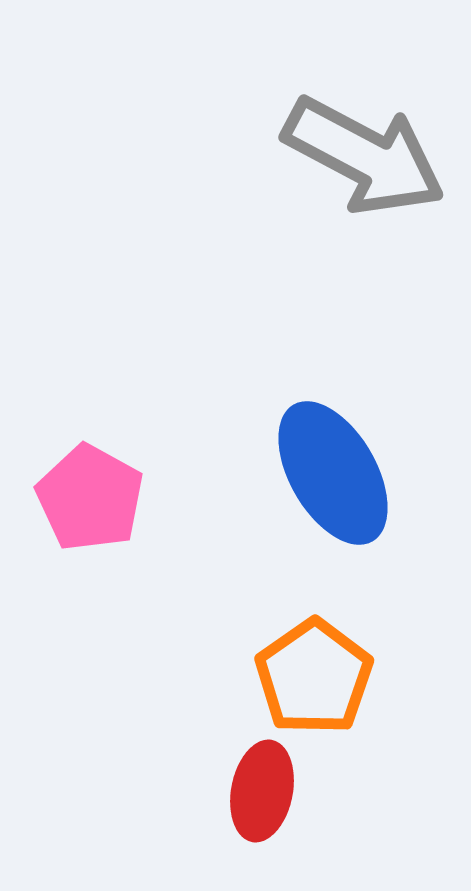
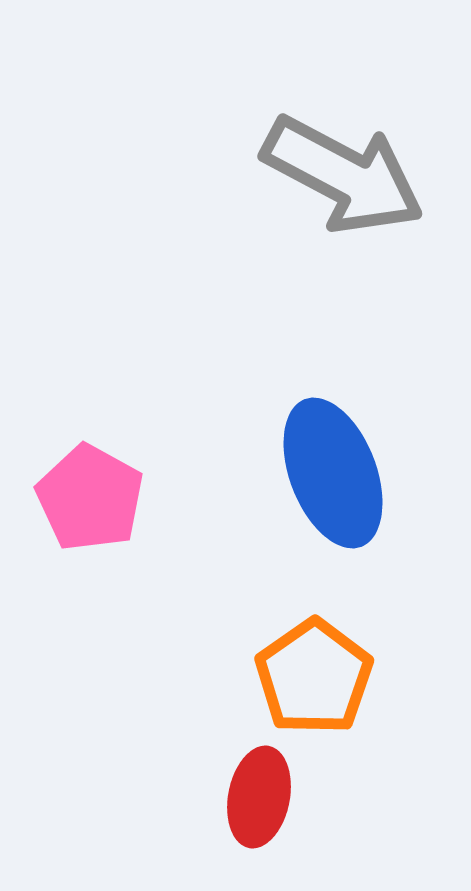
gray arrow: moved 21 px left, 19 px down
blue ellipse: rotated 9 degrees clockwise
red ellipse: moved 3 px left, 6 px down
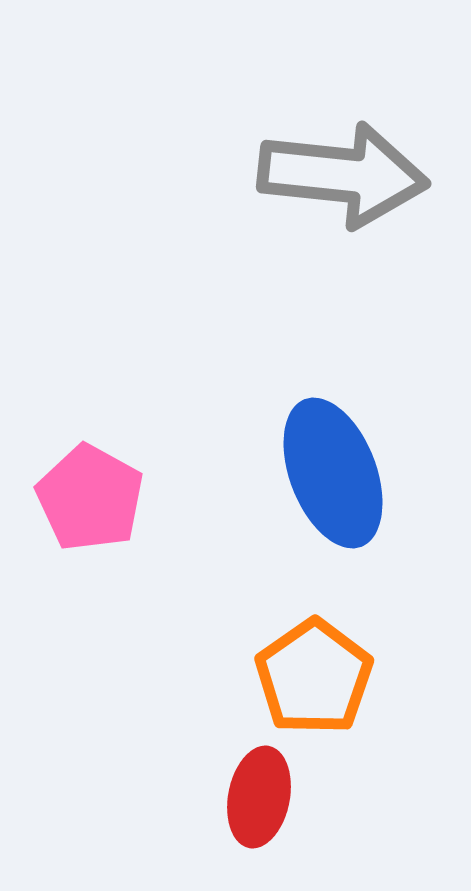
gray arrow: rotated 22 degrees counterclockwise
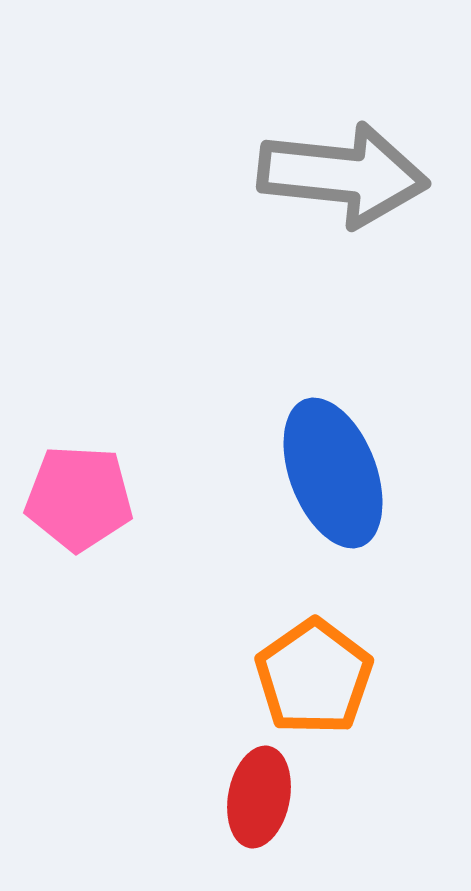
pink pentagon: moved 11 px left; rotated 26 degrees counterclockwise
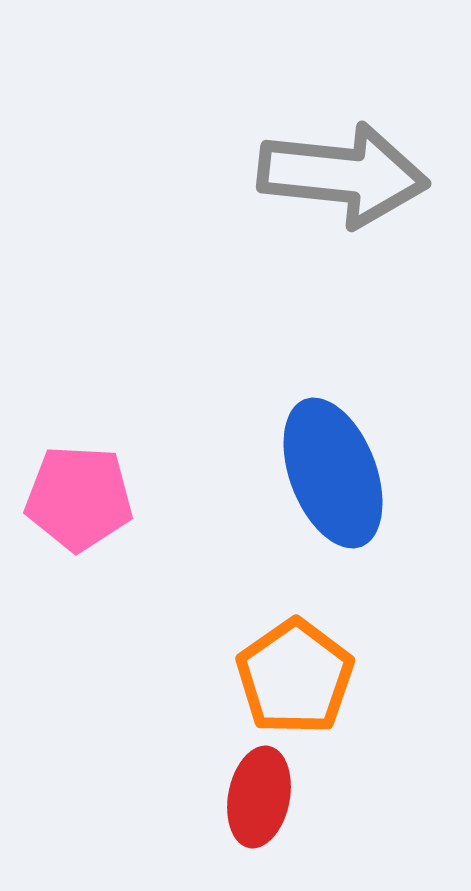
orange pentagon: moved 19 px left
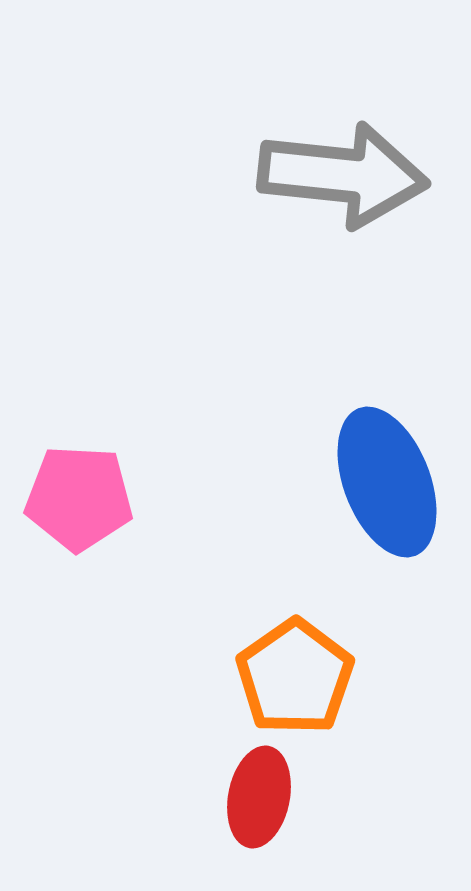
blue ellipse: moved 54 px right, 9 px down
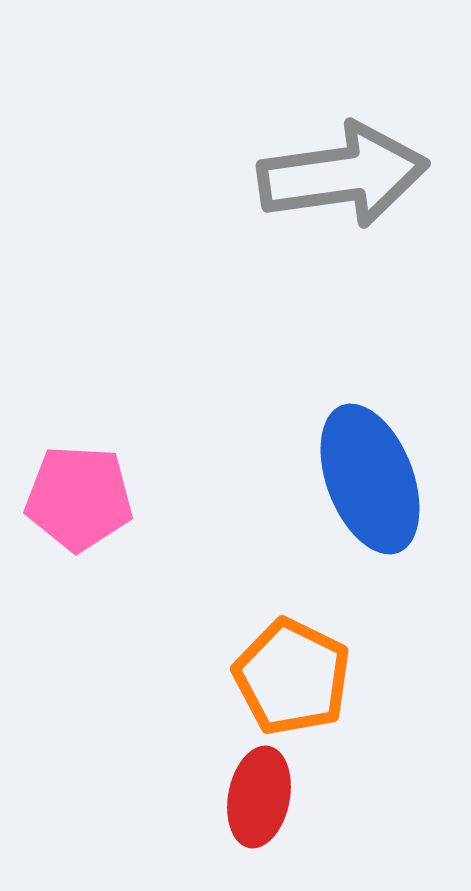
gray arrow: rotated 14 degrees counterclockwise
blue ellipse: moved 17 px left, 3 px up
orange pentagon: moved 3 px left; rotated 11 degrees counterclockwise
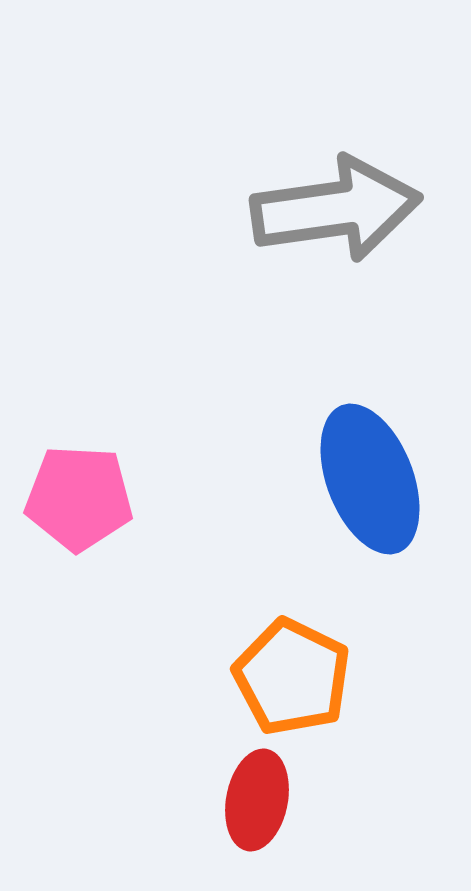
gray arrow: moved 7 px left, 34 px down
red ellipse: moved 2 px left, 3 px down
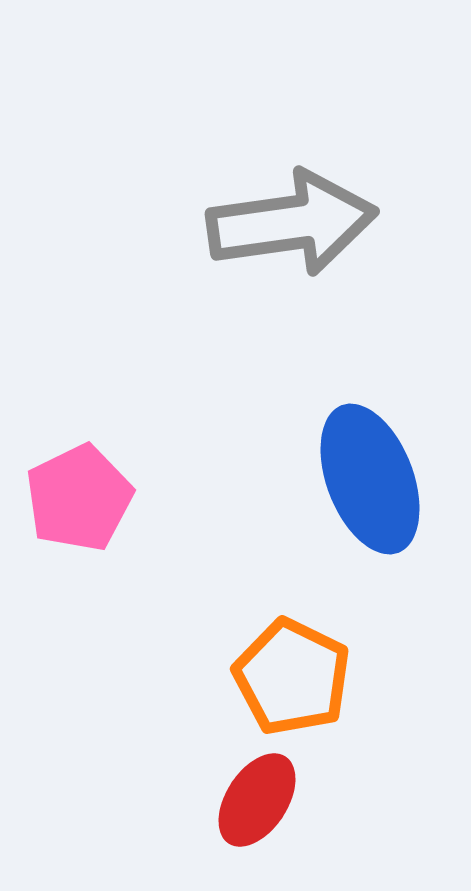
gray arrow: moved 44 px left, 14 px down
pink pentagon: rotated 29 degrees counterclockwise
red ellipse: rotated 22 degrees clockwise
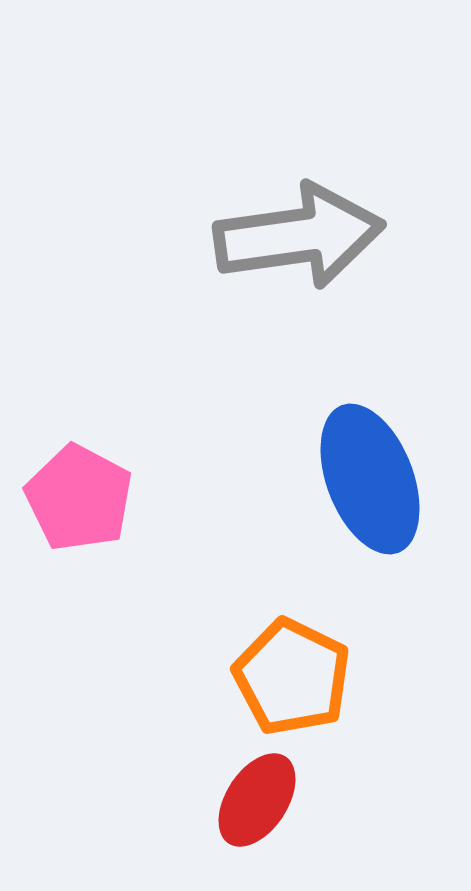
gray arrow: moved 7 px right, 13 px down
pink pentagon: rotated 18 degrees counterclockwise
